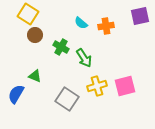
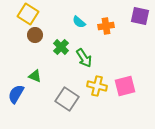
purple square: rotated 24 degrees clockwise
cyan semicircle: moved 2 px left, 1 px up
green cross: rotated 14 degrees clockwise
yellow cross: rotated 30 degrees clockwise
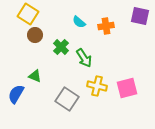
pink square: moved 2 px right, 2 px down
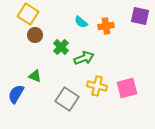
cyan semicircle: moved 2 px right
green arrow: rotated 78 degrees counterclockwise
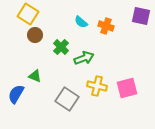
purple square: moved 1 px right
orange cross: rotated 28 degrees clockwise
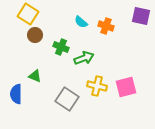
green cross: rotated 21 degrees counterclockwise
pink square: moved 1 px left, 1 px up
blue semicircle: rotated 30 degrees counterclockwise
